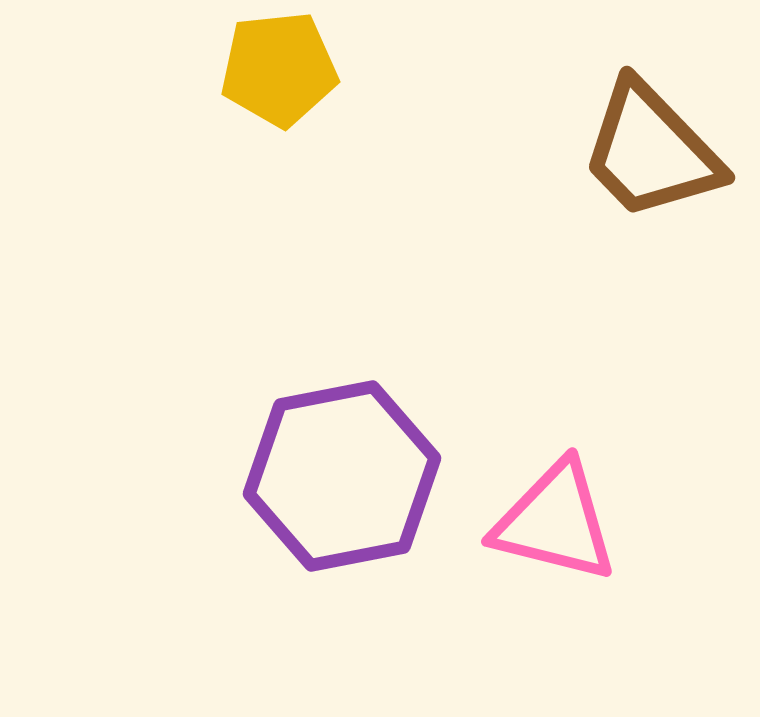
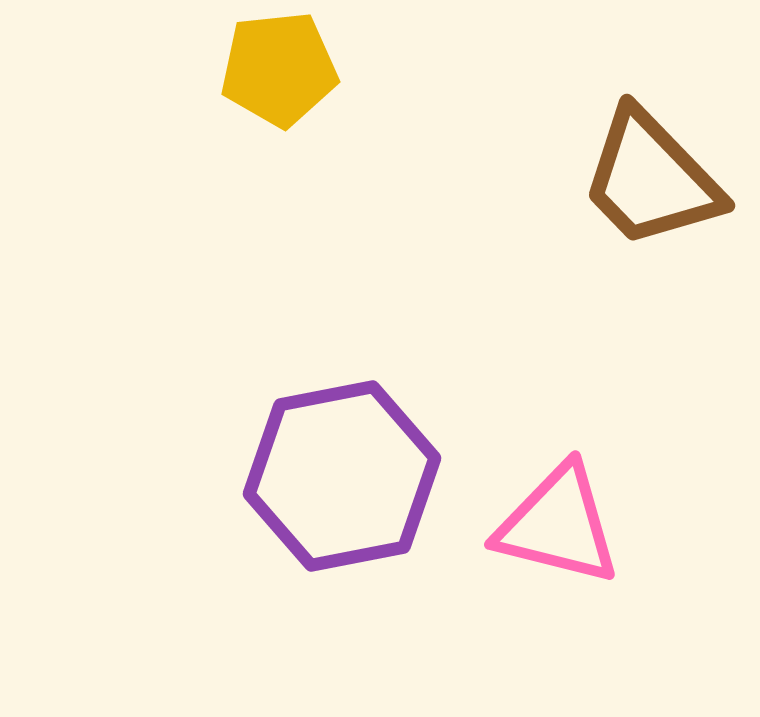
brown trapezoid: moved 28 px down
pink triangle: moved 3 px right, 3 px down
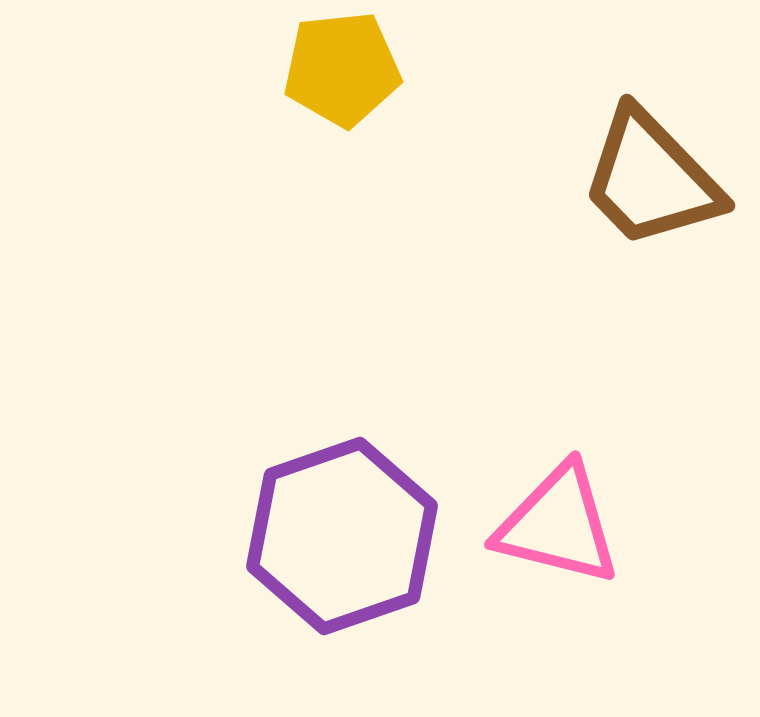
yellow pentagon: moved 63 px right
purple hexagon: moved 60 px down; rotated 8 degrees counterclockwise
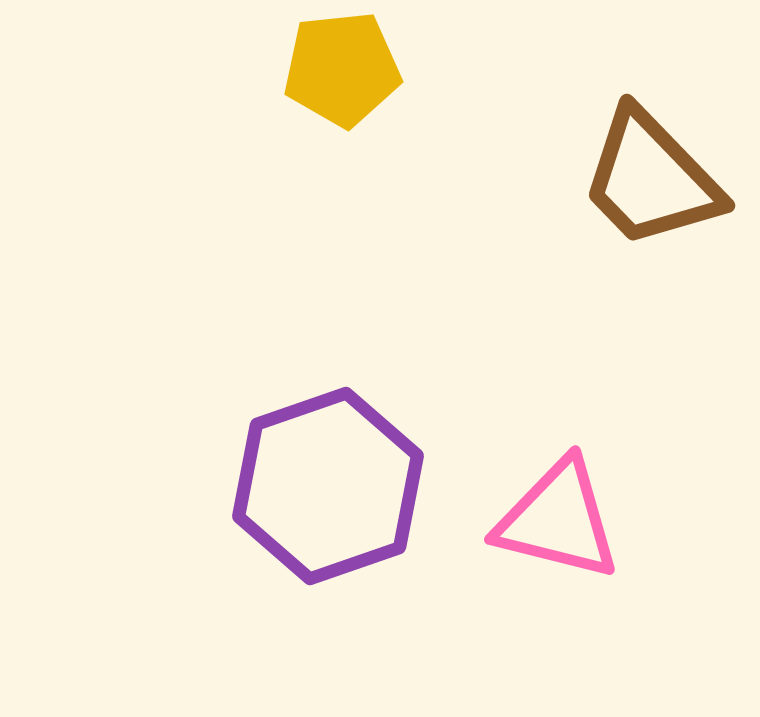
pink triangle: moved 5 px up
purple hexagon: moved 14 px left, 50 px up
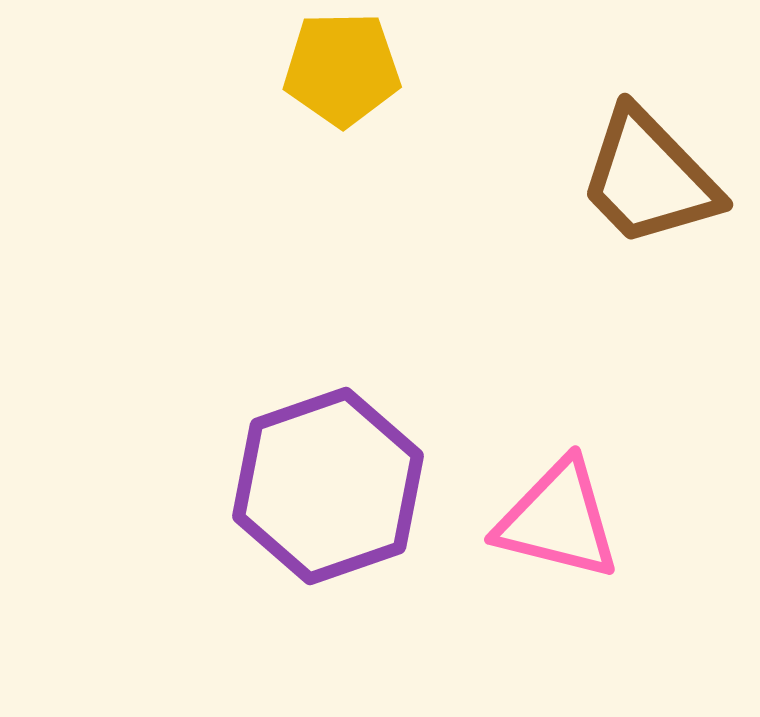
yellow pentagon: rotated 5 degrees clockwise
brown trapezoid: moved 2 px left, 1 px up
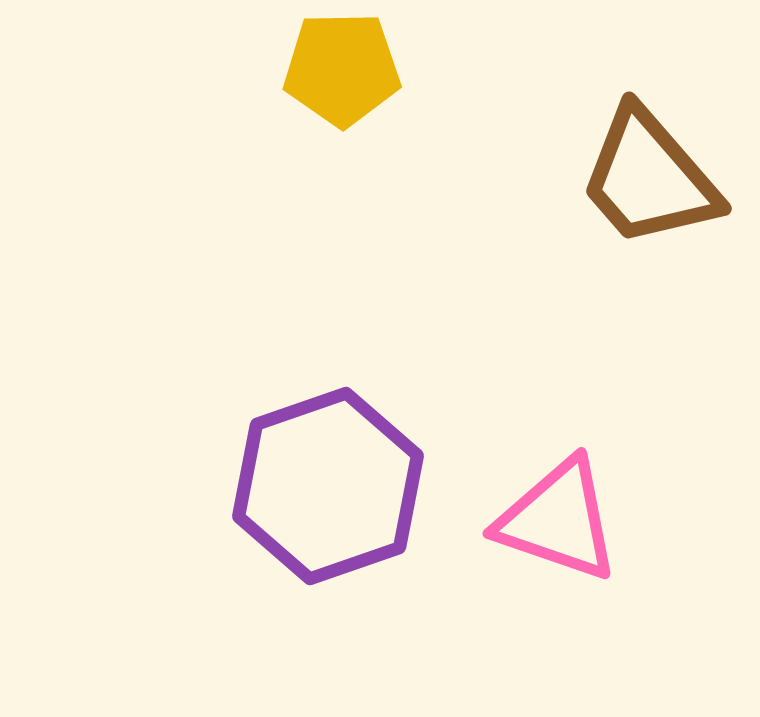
brown trapezoid: rotated 3 degrees clockwise
pink triangle: rotated 5 degrees clockwise
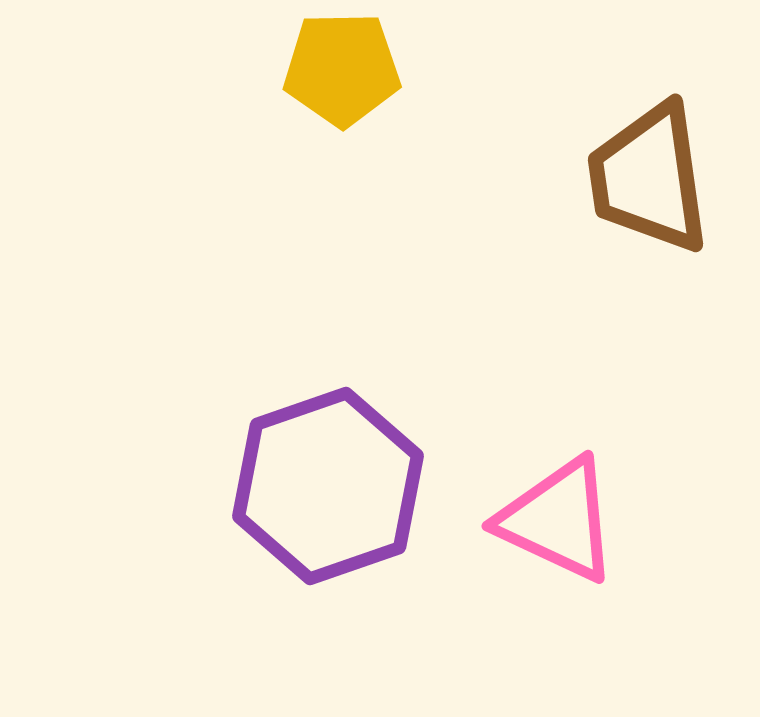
brown trapezoid: rotated 33 degrees clockwise
pink triangle: rotated 6 degrees clockwise
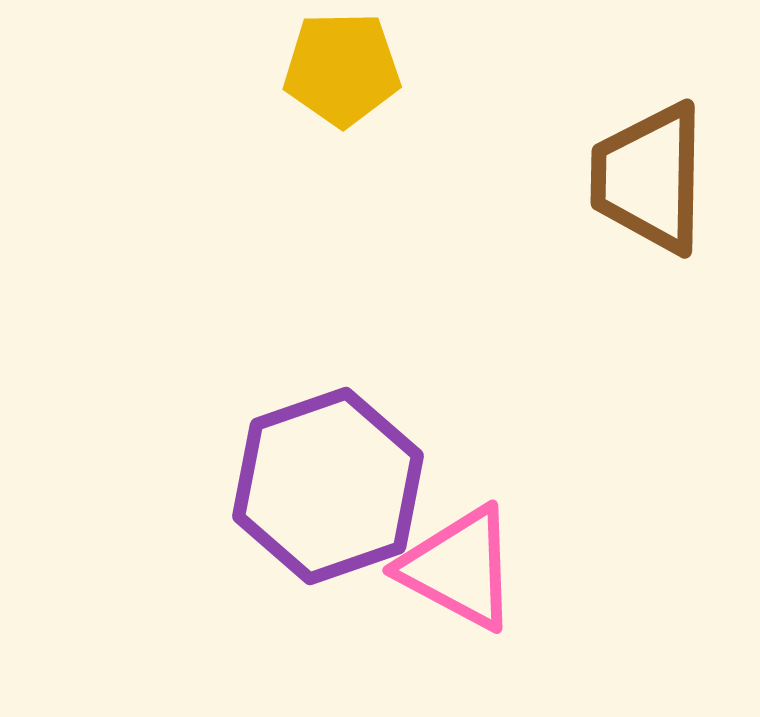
brown trapezoid: rotated 9 degrees clockwise
pink triangle: moved 99 px left, 48 px down; rotated 3 degrees clockwise
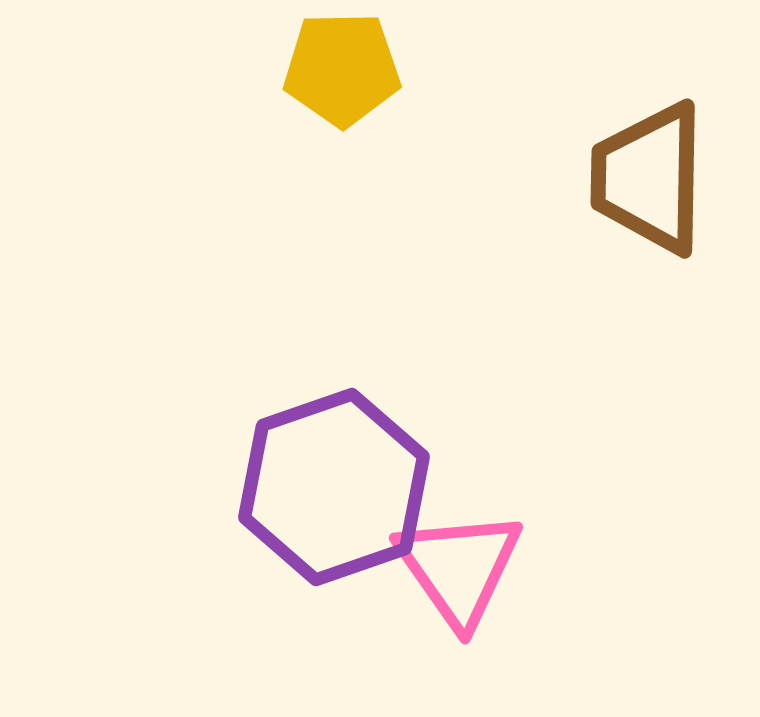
purple hexagon: moved 6 px right, 1 px down
pink triangle: rotated 27 degrees clockwise
